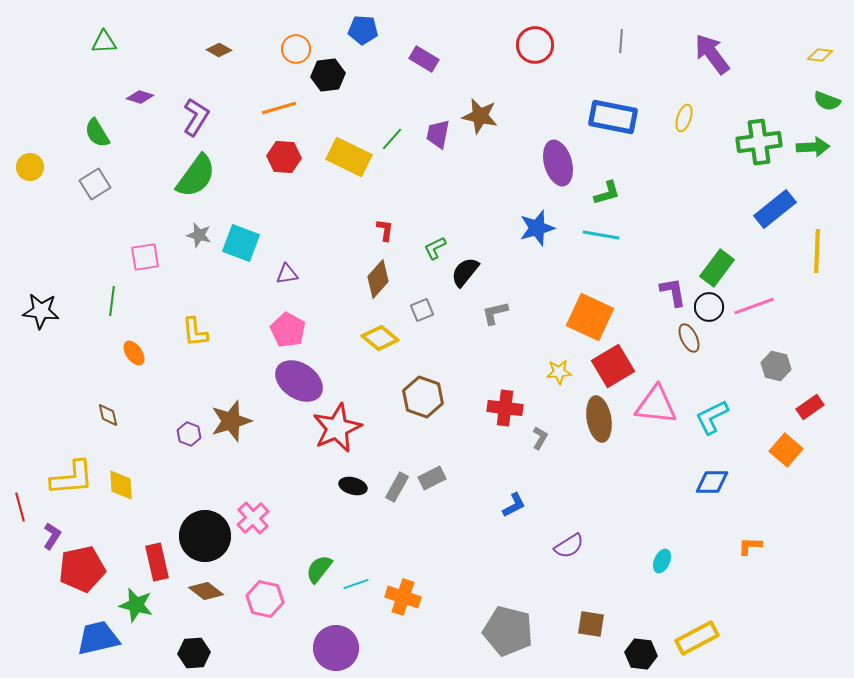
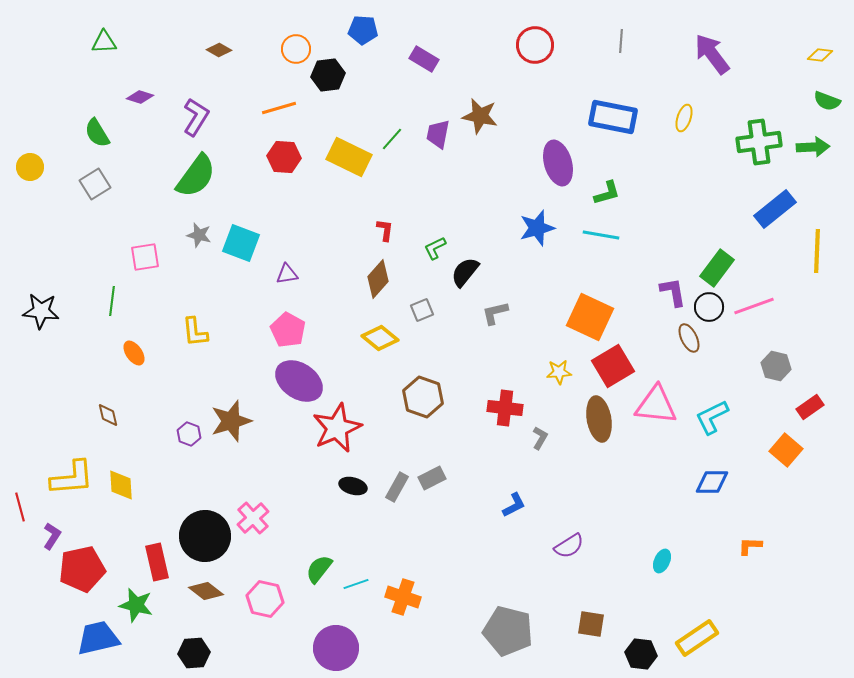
yellow rectangle at (697, 638): rotated 6 degrees counterclockwise
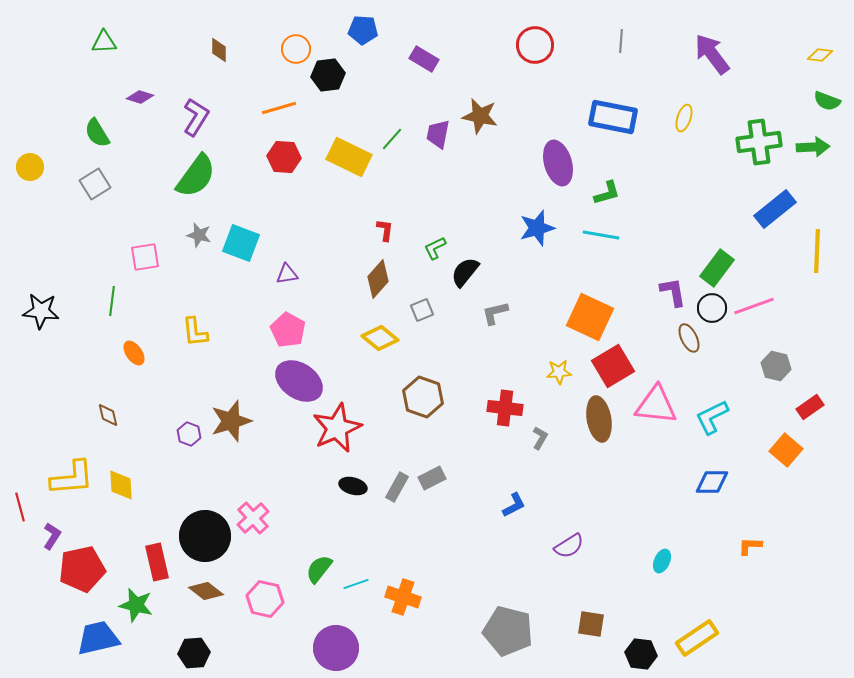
brown diamond at (219, 50): rotated 60 degrees clockwise
black circle at (709, 307): moved 3 px right, 1 px down
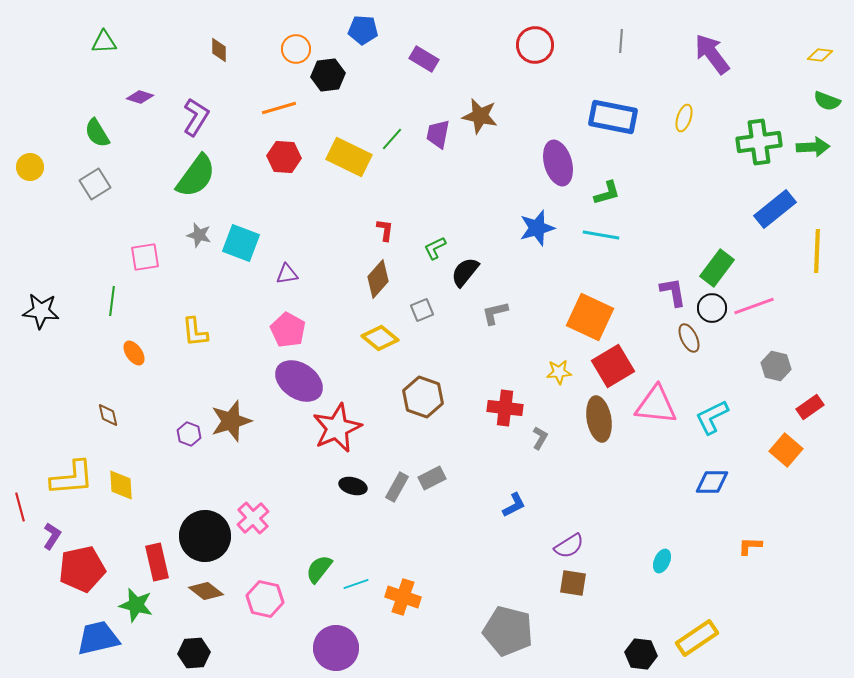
brown square at (591, 624): moved 18 px left, 41 px up
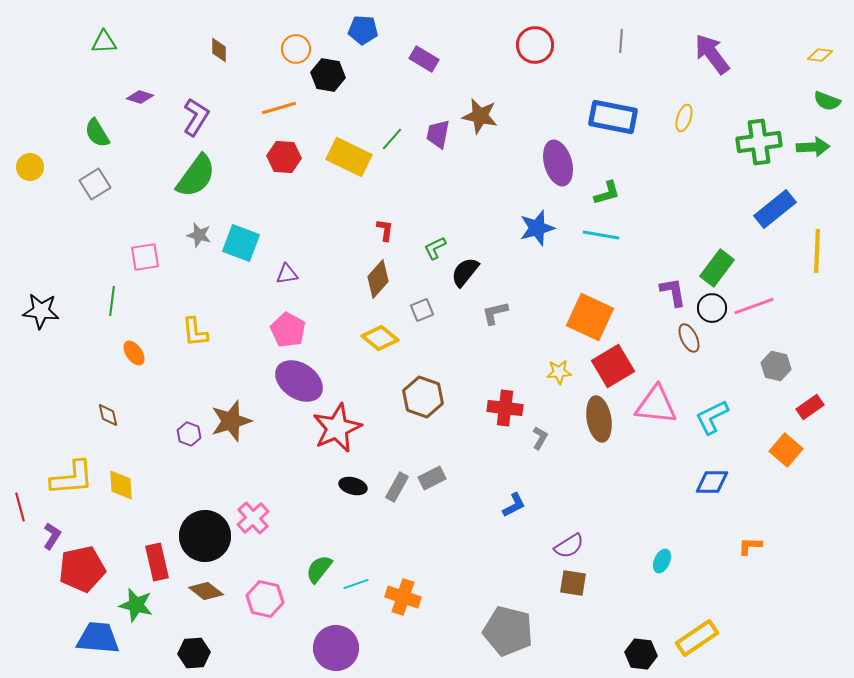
black hexagon at (328, 75): rotated 16 degrees clockwise
blue trapezoid at (98, 638): rotated 18 degrees clockwise
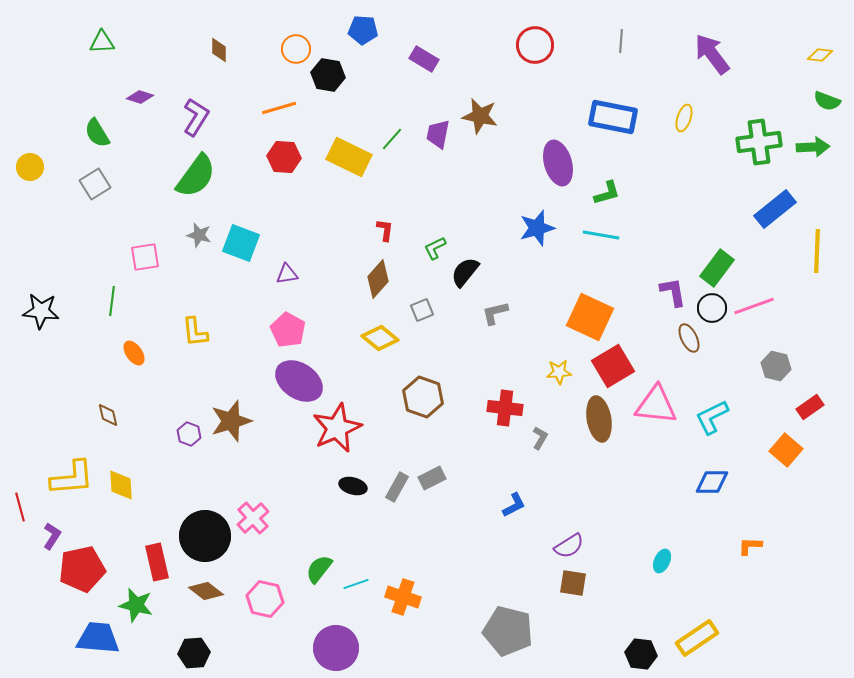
green triangle at (104, 42): moved 2 px left
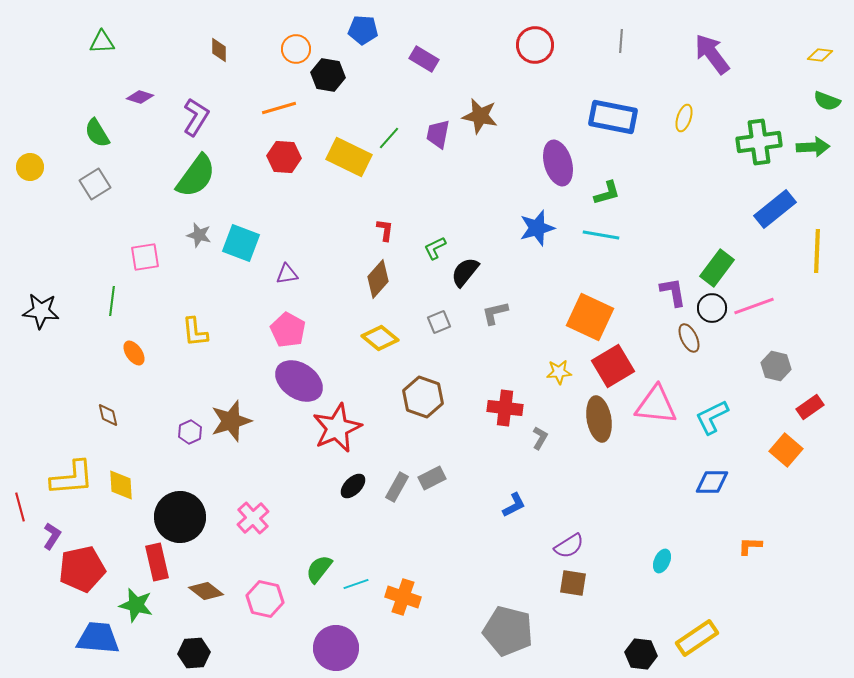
green line at (392, 139): moved 3 px left, 1 px up
gray square at (422, 310): moved 17 px right, 12 px down
purple hexagon at (189, 434): moved 1 px right, 2 px up; rotated 15 degrees clockwise
black ellipse at (353, 486): rotated 60 degrees counterclockwise
black circle at (205, 536): moved 25 px left, 19 px up
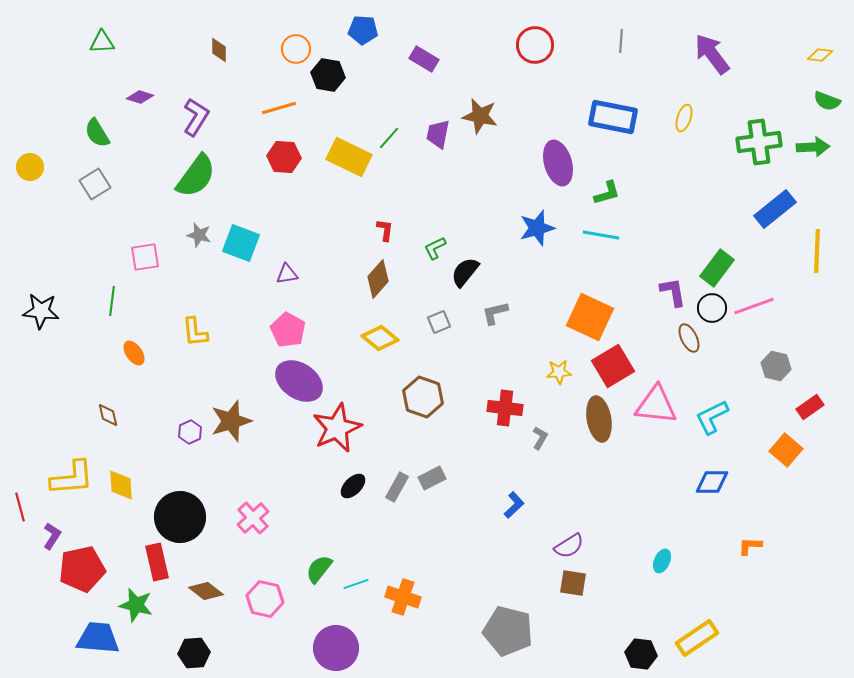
blue L-shape at (514, 505): rotated 16 degrees counterclockwise
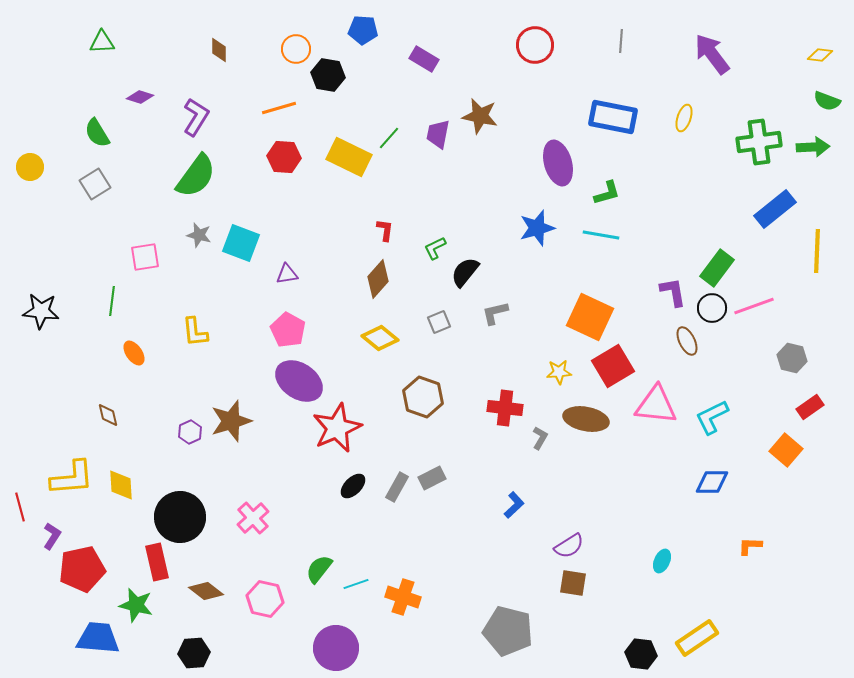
brown ellipse at (689, 338): moved 2 px left, 3 px down
gray hexagon at (776, 366): moved 16 px right, 8 px up
brown ellipse at (599, 419): moved 13 px left; rotated 69 degrees counterclockwise
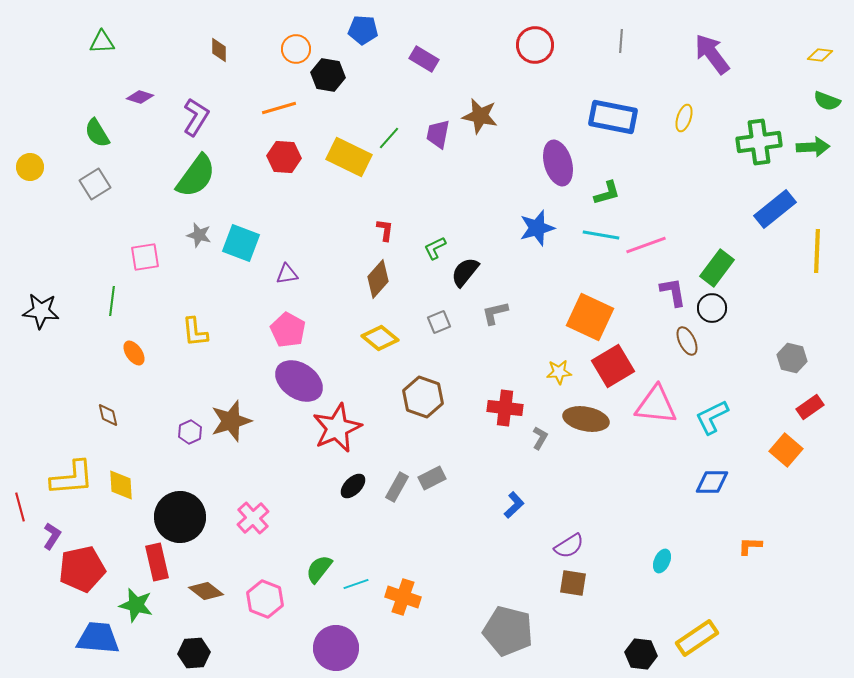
pink line at (754, 306): moved 108 px left, 61 px up
pink hexagon at (265, 599): rotated 9 degrees clockwise
